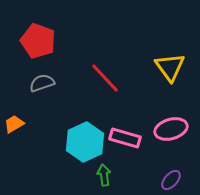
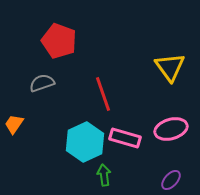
red pentagon: moved 21 px right
red line: moved 2 px left, 16 px down; rotated 24 degrees clockwise
orange trapezoid: rotated 25 degrees counterclockwise
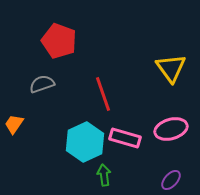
yellow triangle: moved 1 px right, 1 px down
gray semicircle: moved 1 px down
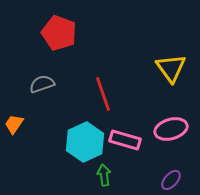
red pentagon: moved 8 px up
pink rectangle: moved 2 px down
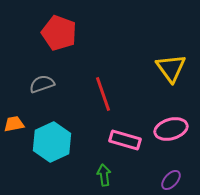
orange trapezoid: rotated 45 degrees clockwise
cyan hexagon: moved 33 px left
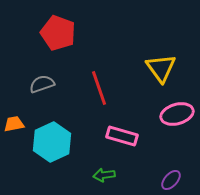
red pentagon: moved 1 px left
yellow triangle: moved 10 px left
red line: moved 4 px left, 6 px up
pink ellipse: moved 6 px right, 15 px up
pink rectangle: moved 3 px left, 4 px up
green arrow: rotated 90 degrees counterclockwise
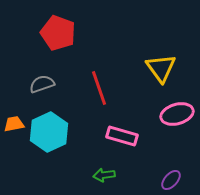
cyan hexagon: moved 3 px left, 10 px up
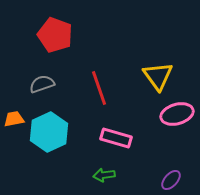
red pentagon: moved 3 px left, 2 px down
yellow triangle: moved 3 px left, 8 px down
orange trapezoid: moved 5 px up
pink rectangle: moved 6 px left, 2 px down
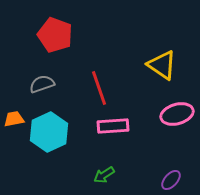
yellow triangle: moved 4 px right, 11 px up; rotated 20 degrees counterclockwise
pink rectangle: moved 3 px left, 12 px up; rotated 20 degrees counterclockwise
green arrow: rotated 25 degrees counterclockwise
